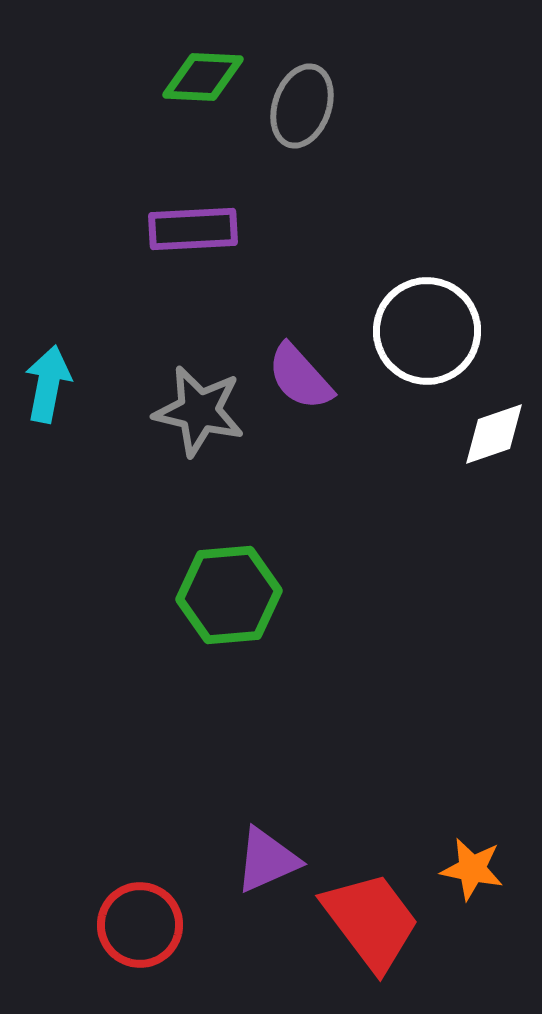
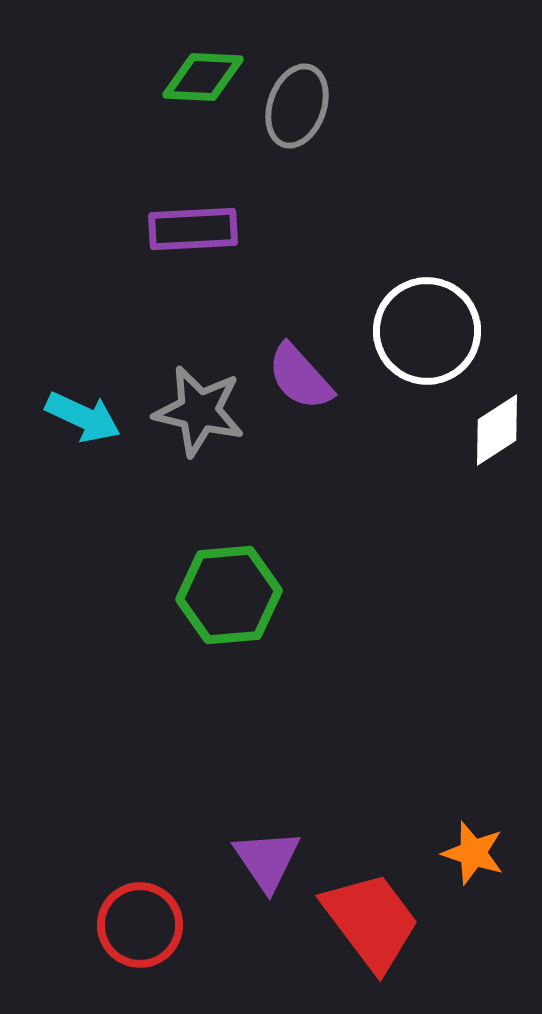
gray ellipse: moved 5 px left
cyan arrow: moved 35 px right, 33 px down; rotated 104 degrees clockwise
white diamond: moved 3 px right, 4 px up; rotated 14 degrees counterclockwise
purple triangle: rotated 40 degrees counterclockwise
orange star: moved 1 px right, 16 px up; rotated 6 degrees clockwise
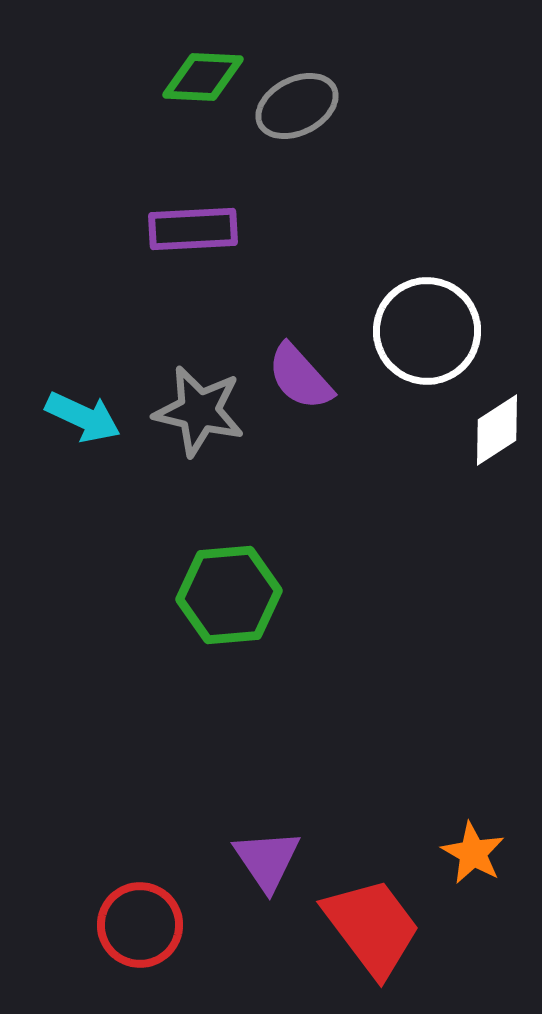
gray ellipse: rotated 44 degrees clockwise
orange star: rotated 12 degrees clockwise
red trapezoid: moved 1 px right, 6 px down
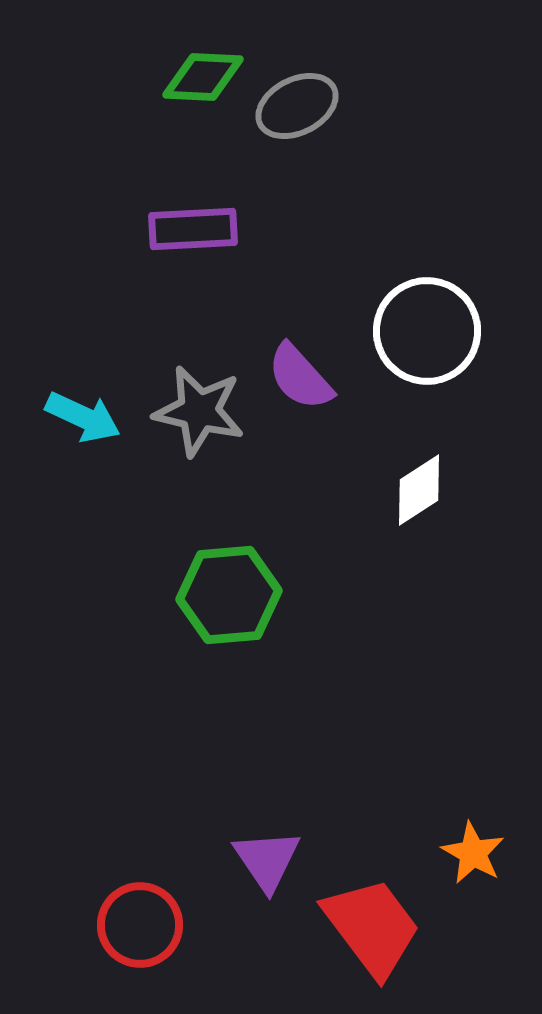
white diamond: moved 78 px left, 60 px down
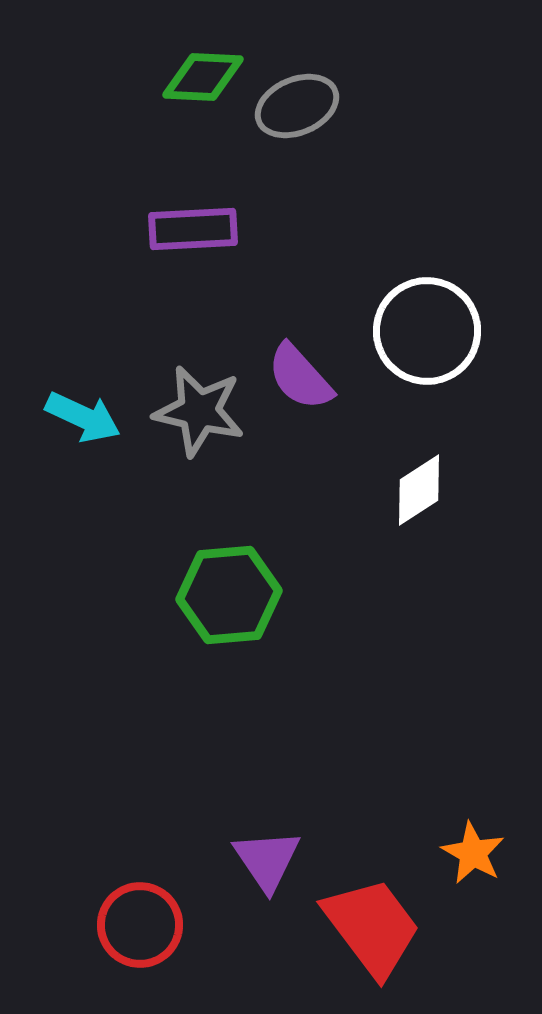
gray ellipse: rotated 4 degrees clockwise
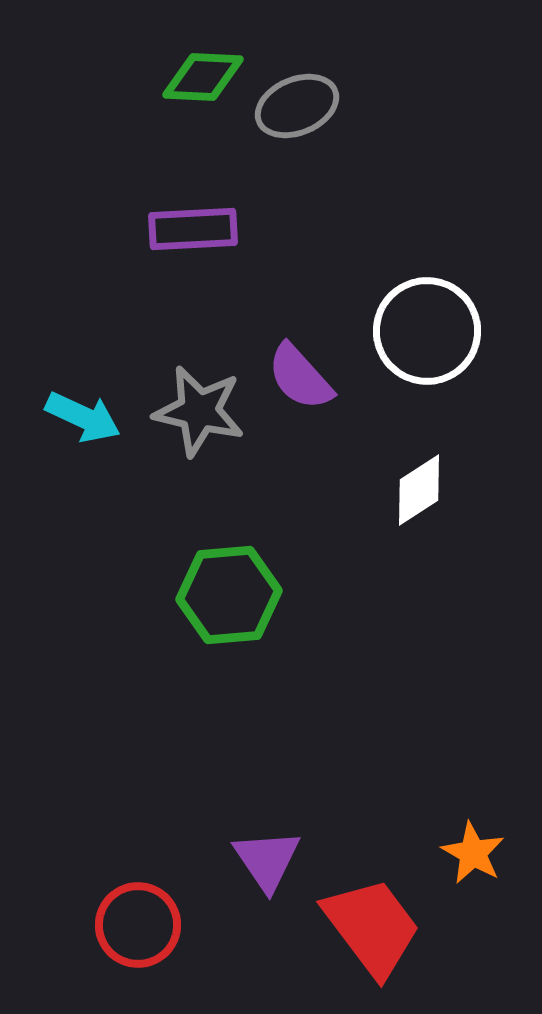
red circle: moved 2 px left
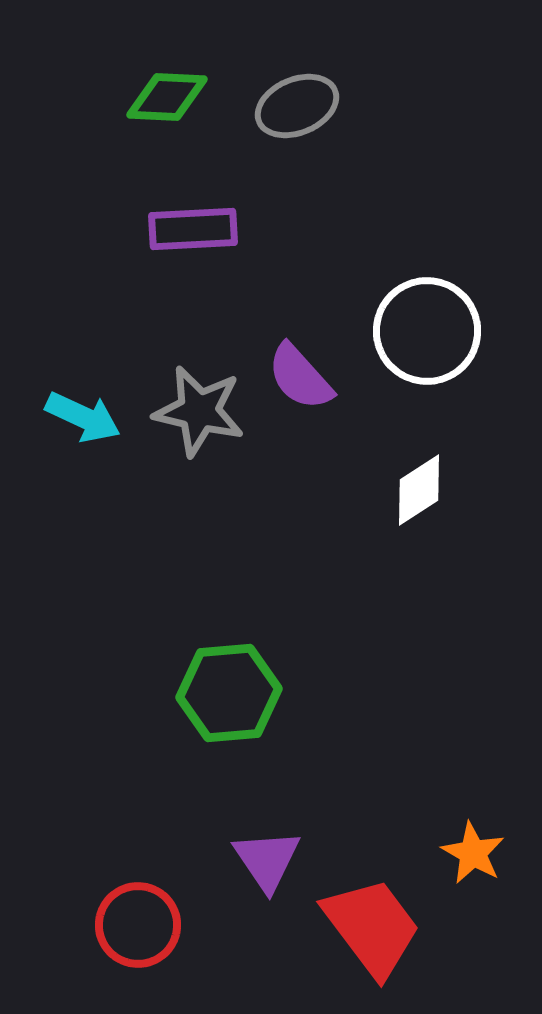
green diamond: moved 36 px left, 20 px down
green hexagon: moved 98 px down
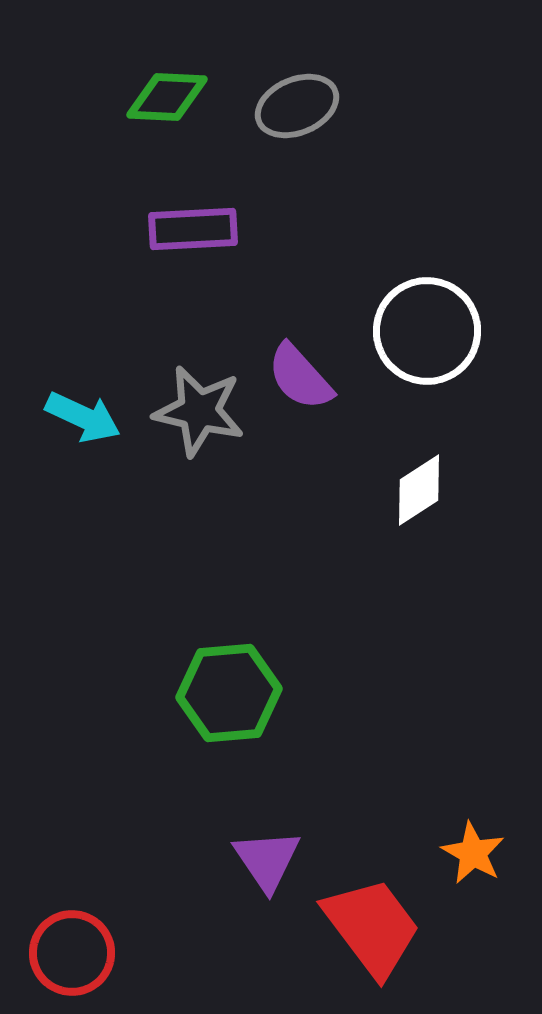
red circle: moved 66 px left, 28 px down
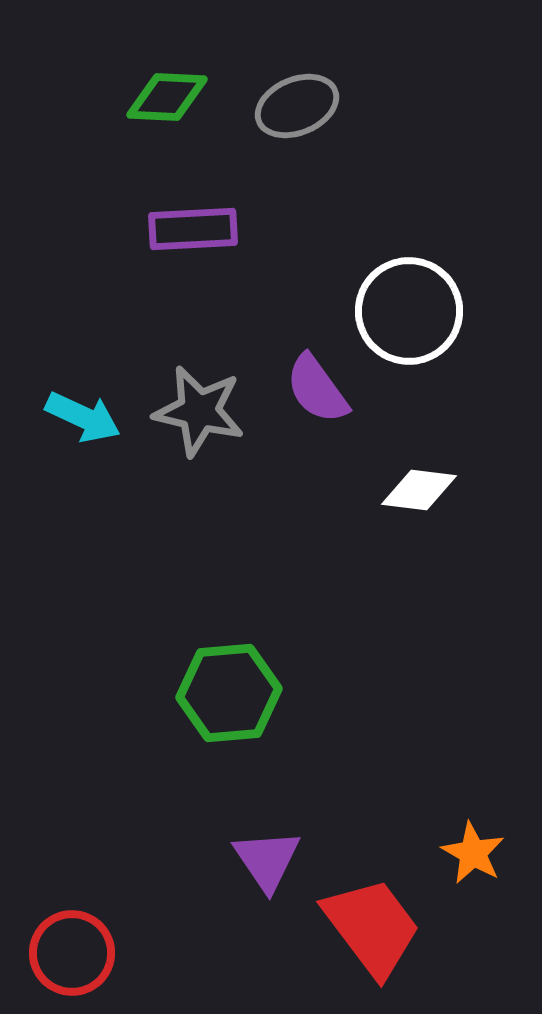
white circle: moved 18 px left, 20 px up
purple semicircle: moved 17 px right, 12 px down; rotated 6 degrees clockwise
white diamond: rotated 40 degrees clockwise
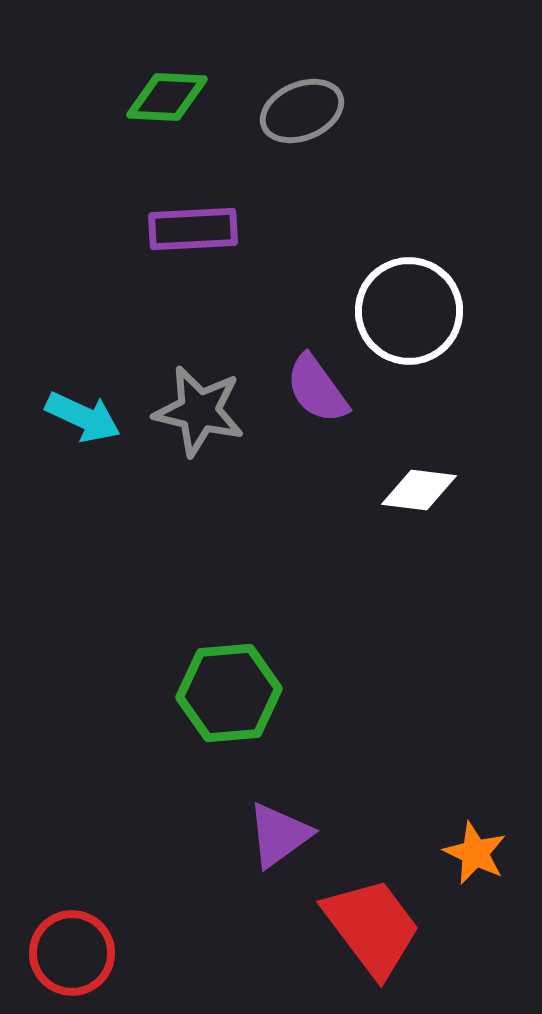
gray ellipse: moved 5 px right, 5 px down
orange star: moved 2 px right; rotated 4 degrees counterclockwise
purple triangle: moved 12 px right, 25 px up; rotated 28 degrees clockwise
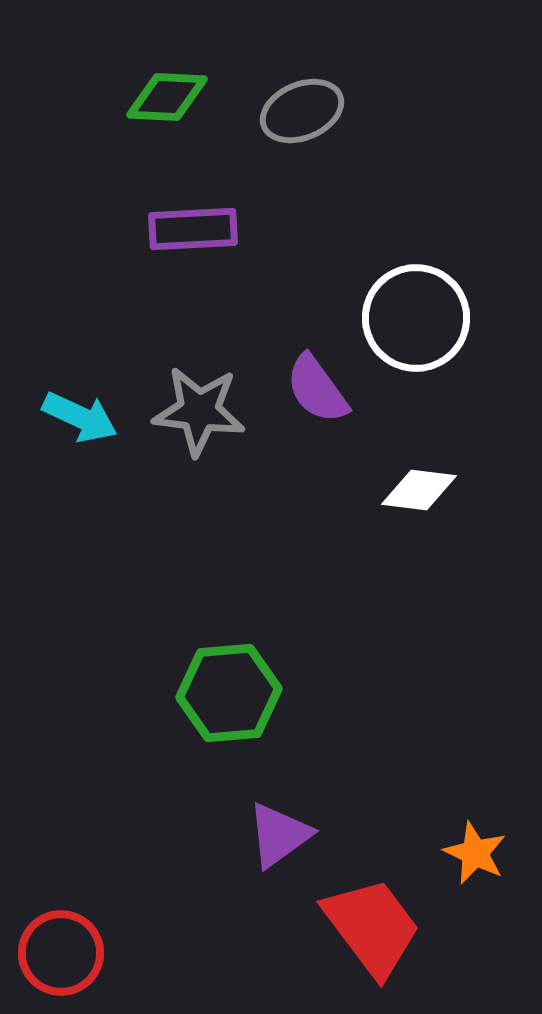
white circle: moved 7 px right, 7 px down
gray star: rotated 6 degrees counterclockwise
cyan arrow: moved 3 px left
red circle: moved 11 px left
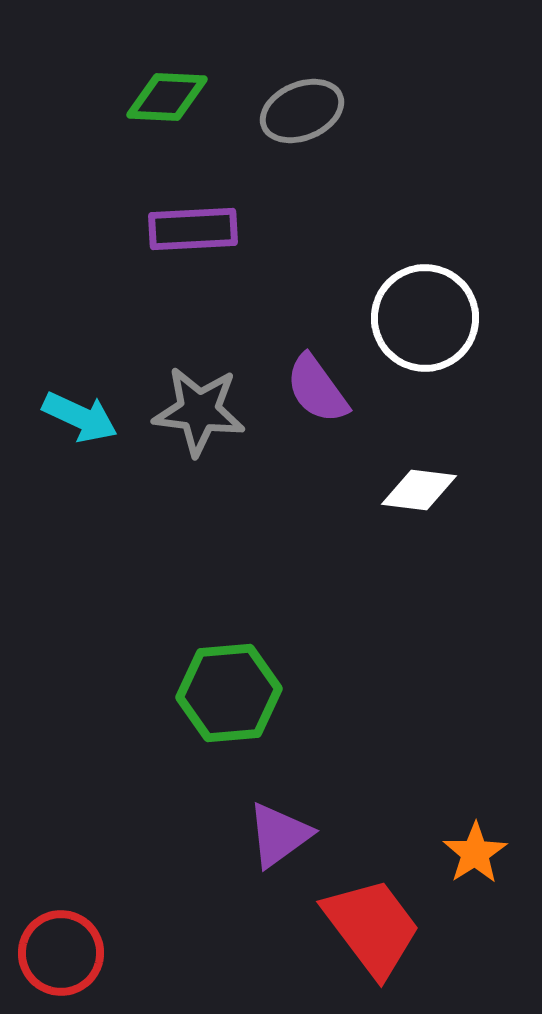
white circle: moved 9 px right
orange star: rotated 14 degrees clockwise
